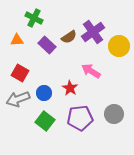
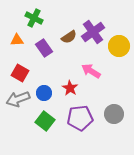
purple rectangle: moved 3 px left, 3 px down; rotated 12 degrees clockwise
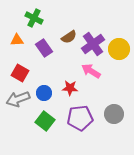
purple cross: moved 12 px down
yellow circle: moved 3 px down
red star: rotated 28 degrees counterclockwise
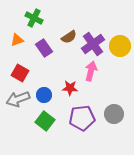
orange triangle: rotated 16 degrees counterclockwise
yellow circle: moved 1 px right, 3 px up
pink arrow: rotated 72 degrees clockwise
blue circle: moved 2 px down
purple pentagon: moved 2 px right
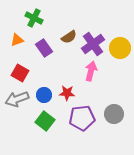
yellow circle: moved 2 px down
red star: moved 3 px left, 5 px down
gray arrow: moved 1 px left
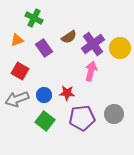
red square: moved 2 px up
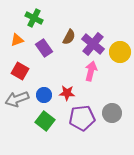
brown semicircle: rotated 28 degrees counterclockwise
purple cross: rotated 15 degrees counterclockwise
yellow circle: moved 4 px down
gray circle: moved 2 px left, 1 px up
